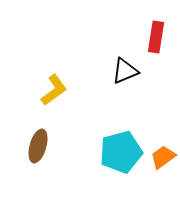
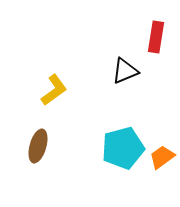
cyan pentagon: moved 2 px right, 4 px up
orange trapezoid: moved 1 px left
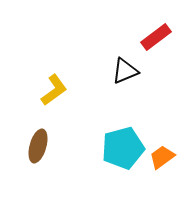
red rectangle: rotated 44 degrees clockwise
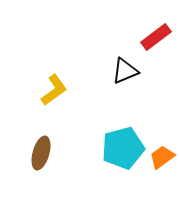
brown ellipse: moved 3 px right, 7 px down
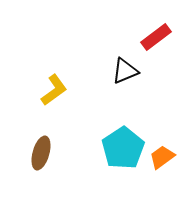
cyan pentagon: rotated 18 degrees counterclockwise
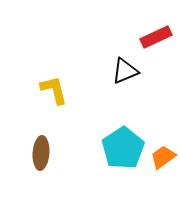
red rectangle: rotated 12 degrees clockwise
yellow L-shape: rotated 68 degrees counterclockwise
brown ellipse: rotated 12 degrees counterclockwise
orange trapezoid: moved 1 px right
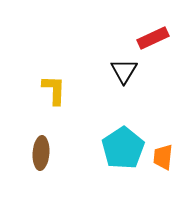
red rectangle: moved 3 px left, 1 px down
black triangle: moved 1 px left; rotated 36 degrees counterclockwise
yellow L-shape: rotated 16 degrees clockwise
orange trapezoid: rotated 48 degrees counterclockwise
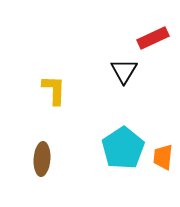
brown ellipse: moved 1 px right, 6 px down
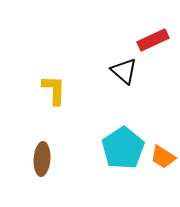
red rectangle: moved 2 px down
black triangle: rotated 20 degrees counterclockwise
orange trapezoid: rotated 64 degrees counterclockwise
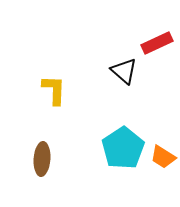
red rectangle: moved 4 px right, 3 px down
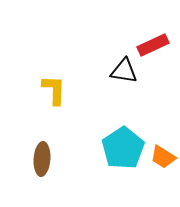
red rectangle: moved 4 px left, 2 px down
black triangle: rotated 32 degrees counterclockwise
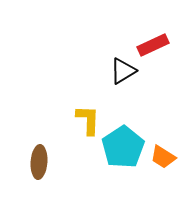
black triangle: moved 1 px left; rotated 40 degrees counterclockwise
yellow L-shape: moved 34 px right, 30 px down
cyan pentagon: moved 1 px up
brown ellipse: moved 3 px left, 3 px down
